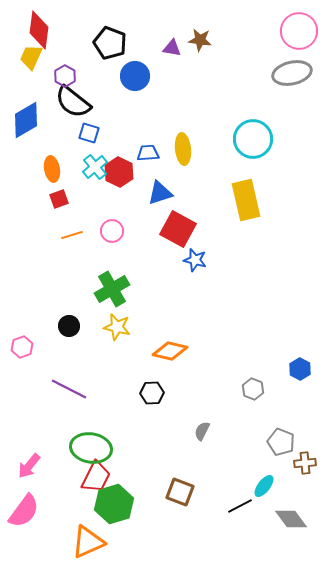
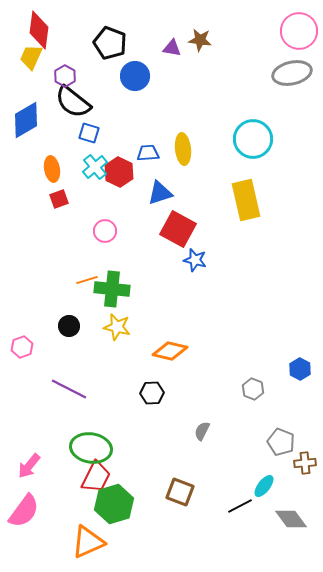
pink circle at (112, 231): moved 7 px left
orange line at (72, 235): moved 15 px right, 45 px down
green cross at (112, 289): rotated 36 degrees clockwise
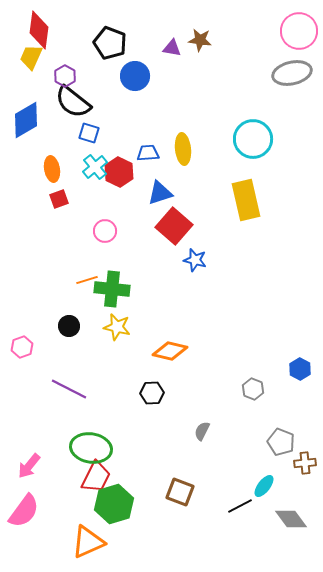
red square at (178, 229): moved 4 px left, 3 px up; rotated 12 degrees clockwise
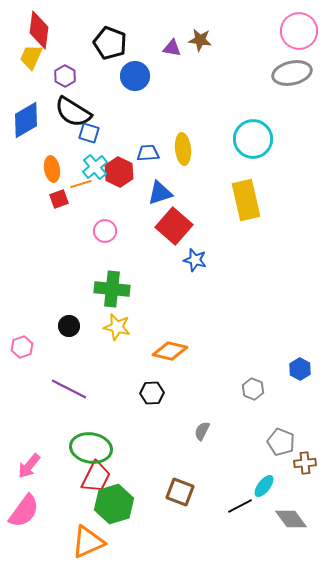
black semicircle at (73, 102): moved 10 px down; rotated 6 degrees counterclockwise
orange line at (87, 280): moved 6 px left, 96 px up
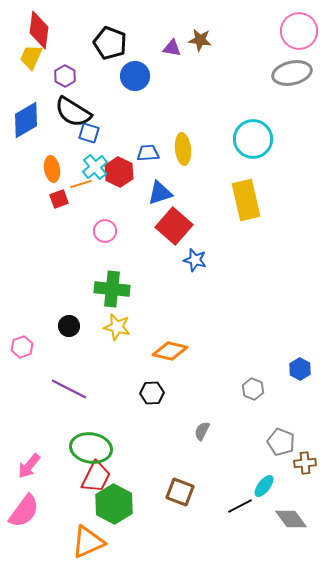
green hexagon at (114, 504): rotated 15 degrees counterclockwise
